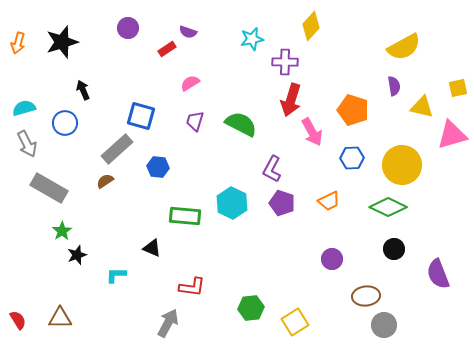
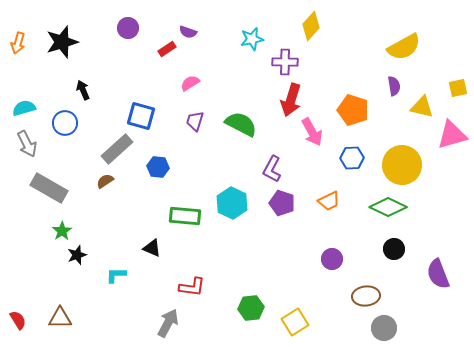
gray circle at (384, 325): moved 3 px down
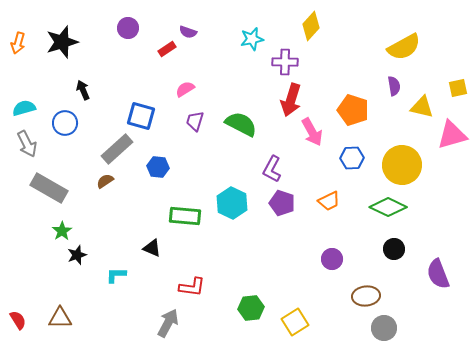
pink semicircle at (190, 83): moved 5 px left, 6 px down
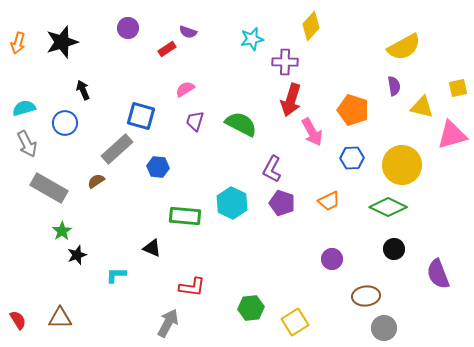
brown semicircle at (105, 181): moved 9 px left
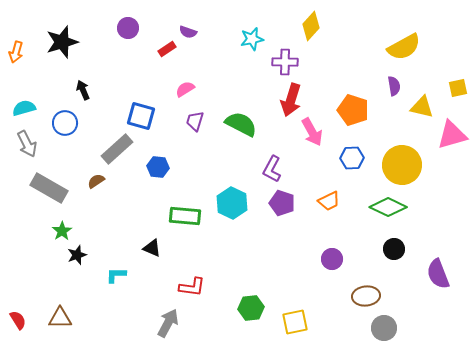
orange arrow at (18, 43): moved 2 px left, 9 px down
yellow square at (295, 322): rotated 20 degrees clockwise
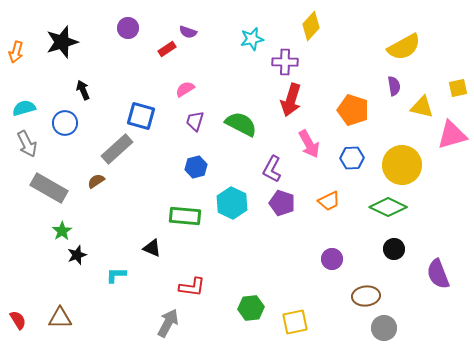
pink arrow at (312, 132): moved 3 px left, 12 px down
blue hexagon at (158, 167): moved 38 px right; rotated 20 degrees counterclockwise
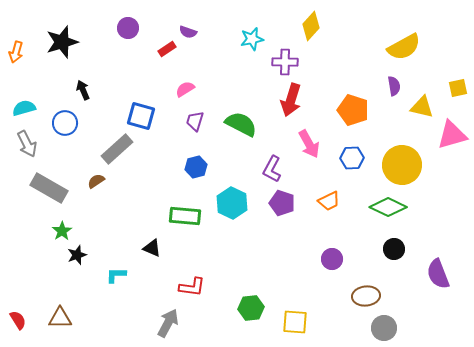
yellow square at (295, 322): rotated 16 degrees clockwise
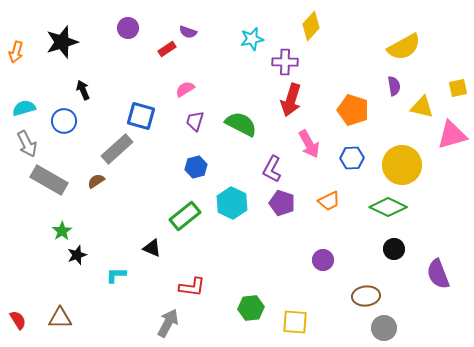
blue circle at (65, 123): moved 1 px left, 2 px up
gray rectangle at (49, 188): moved 8 px up
green rectangle at (185, 216): rotated 44 degrees counterclockwise
purple circle at (332, 259): moved 9 px left, 1 px down
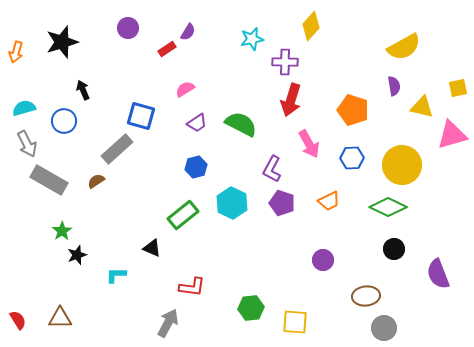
purple semicircle at (188, 32): rotated 78 degrees counterclockwise
purple trapezoid at (195, 121): moved 2 px right, 2 px down; rotated 140 degrees counterclockwise
green rectangle at (185, 216): moved 2 px left, 1 px up
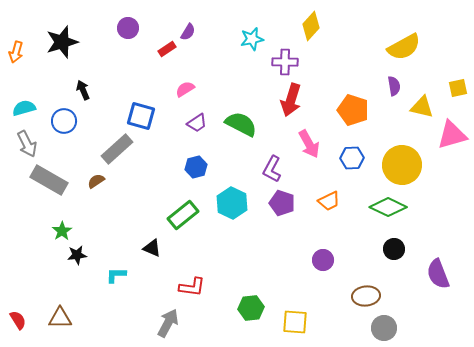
black star at (77, 255): rotated 12 degrees clockwise
